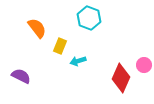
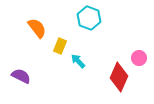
cyan arrow: rotated 63 degrees clockwise
pink circle: moved 5 px left, 7 px up
red diamond: moved 2 px left, 1 px up
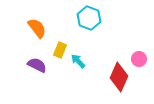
yellow rectangle: moved 4 px down
pink circle: moved 1 px down
purple semicircle: moved 16 px right, 11 px up
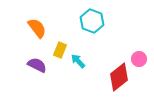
cyan hexagon: moved 3 px right, 3 px down
red diamond: rotated 28 degrees clockwise
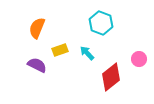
cyan hexagon: moved 9 px right, 2 px down
orange semicircle: rotated 120 degrees counterclockwise
yellow rectangle: rotated 49 degrees clockwise
cyan arrow: moved 9 px right, 8 px up
red diamond: moved 8 px left
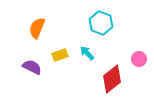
yellow rectangle: moved 5 px down
purple semicircle: moved 5 px left, 2 px down
red diamond: moved 1 px right, 2 px down
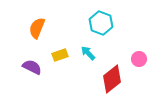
cyan arrow: moved 1 px right
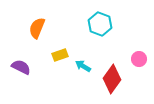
cyan hexagon: moved 1 px left, 1 px down
cyan arrow: moved 5 px left, 13 px down; rotated 14 degrees counterclockwise
purple semicircle: moved 11 px left
red diamond: rotated 16 degrees counterclockwise
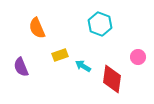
orange semicircle: rotated 45 degrees counterclockwise
pink circle: moved 1 px left, 2 px up
purple semicircle: rotated 138 degrees counterclockwise
red diamond: rotated 28 degrees counterclockwise
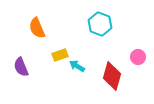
cyan arrow: moved 6 px left
red diamond: moved 3 px up; rotated 8 degrees clockwise
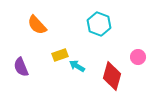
cyan hexagon: moved 1 px left
orange semicircle: moved 3 px up; rotated 20 degrees counterclockwise
